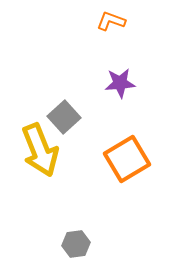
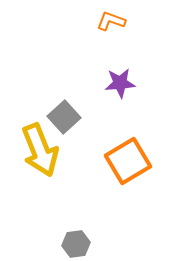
orange square: moved 1 px right, 2 px down
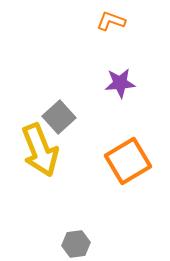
gray square: moved 5 px left
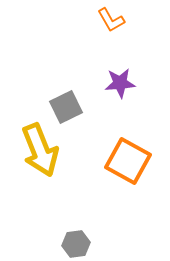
orange L-shape: moved 1 px up; rotated 140 degrees counterclockwise
gray square: moved 7 px right, 10 px up; rotated 16 degrees clockwise
orange square: rotated 30 degrees counterclockwise
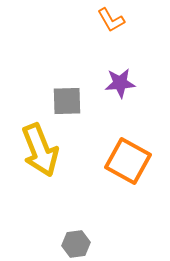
gray square: moved 1 px right, 6 px up; rotated 24 degrees clockwise
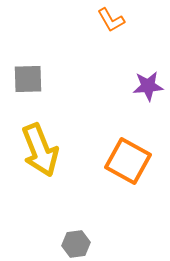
purple star: moved 28 px right, 3 px down
gray square: moved 39 px left, 22 px up
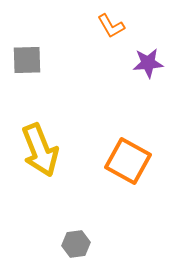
orange L-shape: moved 6 px down
gray square: moved 1 px left, 19 px up
purple star: moved 23 px up
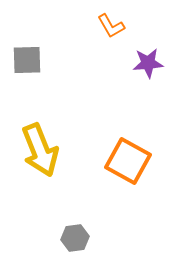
gray hexagon: moved 1 px left, 6 px up
